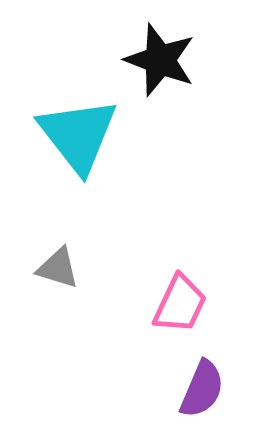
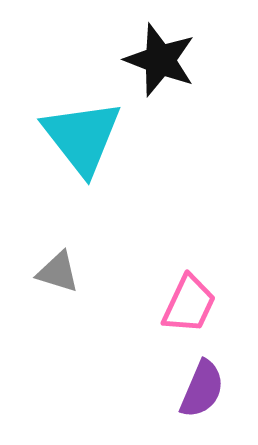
cyan triangle: moved 4 px right, 2 px down
gray triangle: moved 4 px down
pink trapezoid: moved 9 px right
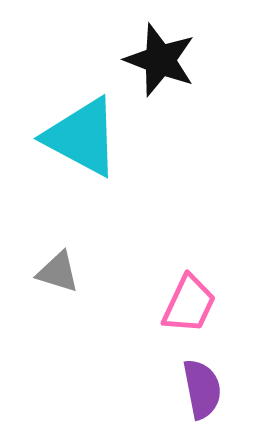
cyan triangle: rotated 24 degrees counterclockwise
purple semicircle: rotated 34 degrees counterclockwise
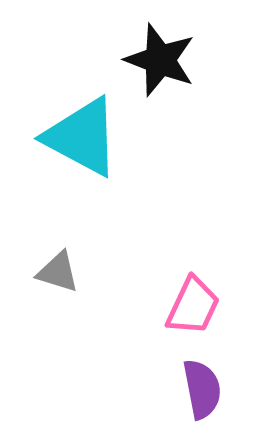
pink trapezoid: moved 4 px right, 2 px down
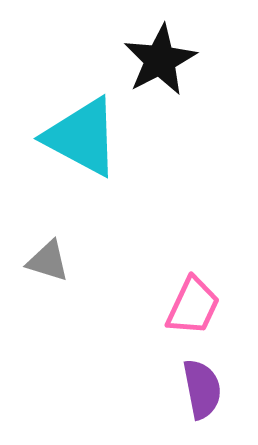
black star: rotated 24 degrees clockwise
gray triangle: moved 10 px left, 11 px up
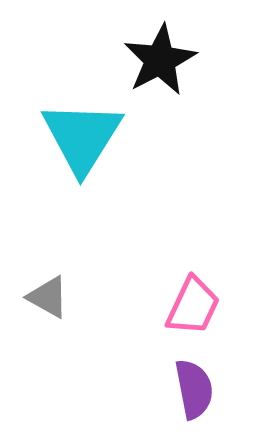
cyan triangle: rotated 34 degrees clockwise
gray triangle: moved 36 px down; rotated 12 degrees clockwise
purple semicircle: moved 8 px left
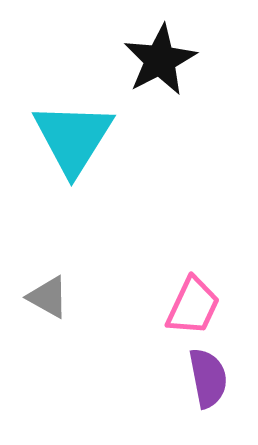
cyan triangle: moved 9 px left, 1 px down
purple semicircle: moved 14 px right, 11 px up
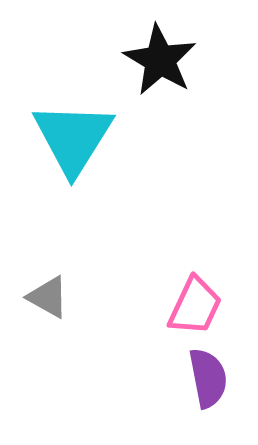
black star: rotated 14 degrees counterclockwise
pink trapezoid: moved 2 px right
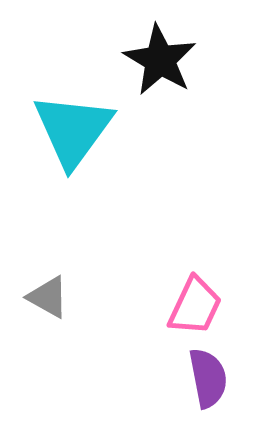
cyan triangle: moved 8 px up; rotated 4 degrees clockwise
